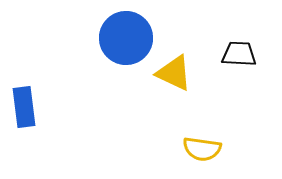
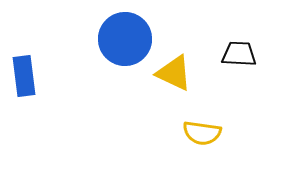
blue circle: moved 1 px left, 1 px down
blue rectangle: moved 31 px up
yellow semicircle: moved 16 px up
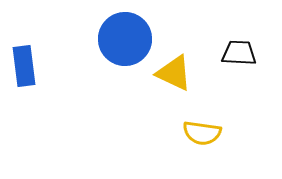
black trapezoid: moved 1 px up
blue rectangle: moved 10 px up
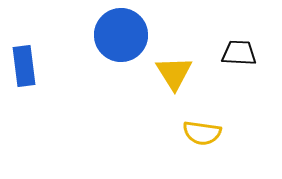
blue circle: moved 4 px left, 4 px up
yellow triangle: rotated 33 degrees clockwise
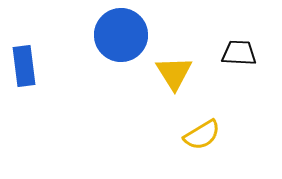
yellow semicircle: moved 2 px down; rotated 39 degrees counterclockwise
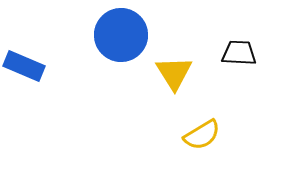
blue rectangle: rotated 60 degrees counterclockwise
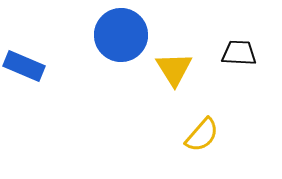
yellow triangle: moved 4 px up
yellow semicircle: rotated 18 degrees counterclockwise
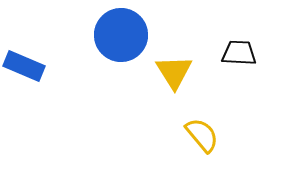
yellow triangle: moved 3 px down
yellow semicircle: rotated 81 degrees counterclockwise
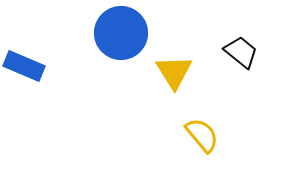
blue circle: moved 2 px up
black trapezoid: moved 2 px right, 1 px up; rotated 36 degrees clockwise
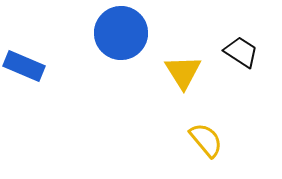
black trapezoid: rotated 6 degrees counterclockwise
yellow triangle: moved 9 px right
yellow semicircle: moved 4 px right, 5 px down
